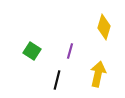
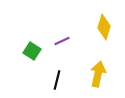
purple line: moved 8 px left, 10 px up; rotated 49 degrees clockwise
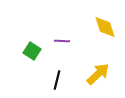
yellow diamond: moved 1 px right; rotated 35 degrees counterclockwise
purple line: rotated 28 degrees clockwise
yellow arrow: rotated 35 degrees clockwise
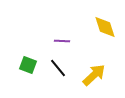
green square: moved 4 px left, 14 px down; rotated 12 degrees counterclockwise
yellow arrow: moved 4 px left, 1 px down
black line: moved 1 px right, 12 px up; rotated 54 degrees counterclockwise
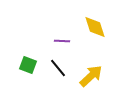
yellow diamond: moved 10 px left
yellow arrow: moved 3 px left, 1 px down
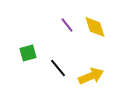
purple line: moved 5 px right, 16 px up; rotated 49 degrees clockwise
green square: moved 12 px up; rotated 36 degrees counterclockwise
yellow arrow: rotated 20 degrees clockwise
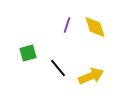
purple line: rotated 56 degrees clockwise
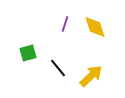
purple line: moved 2 px left, 1 px up
yellow arrow: rotated 20 degrees counterclockwise
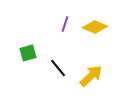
yellow diamond: rotated 50 degrees counterclockwise
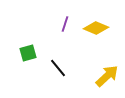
yellow diamond: moved 1 px right, 1 px down
yellow arrow: moved 16 px right
